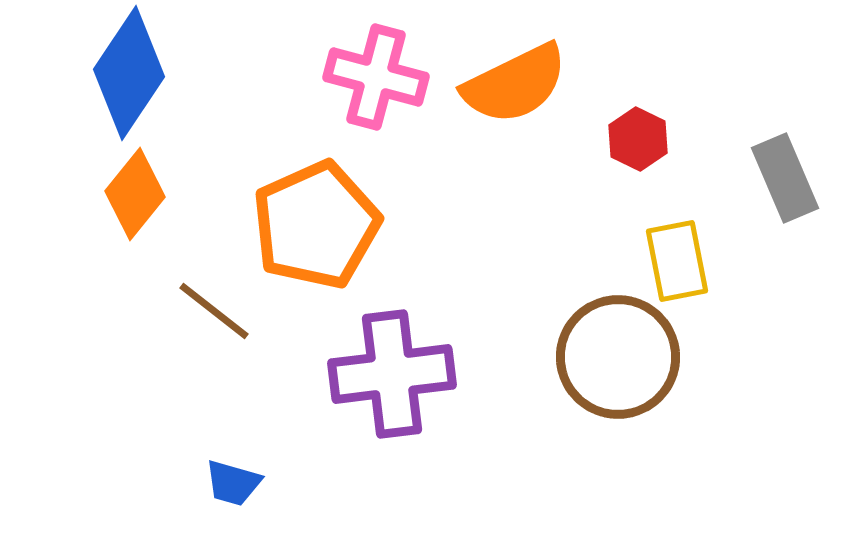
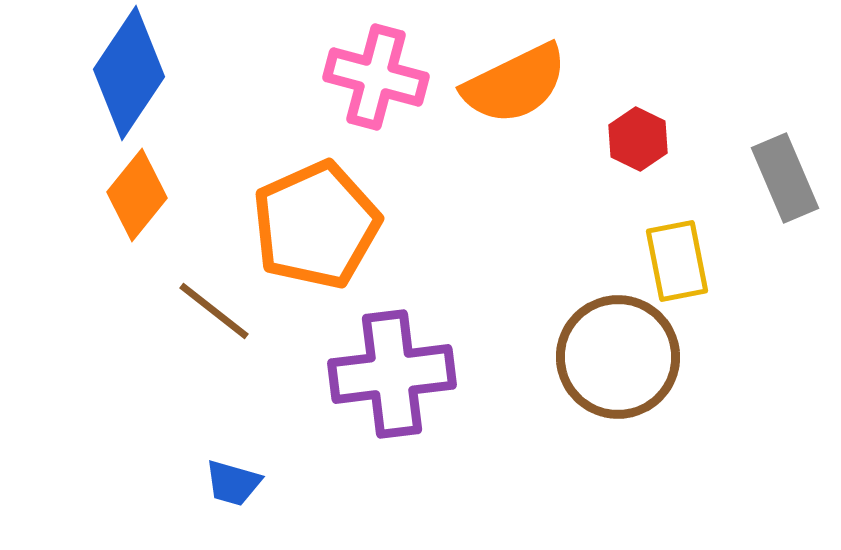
orange diamond: moved 2 px right, 1 px down
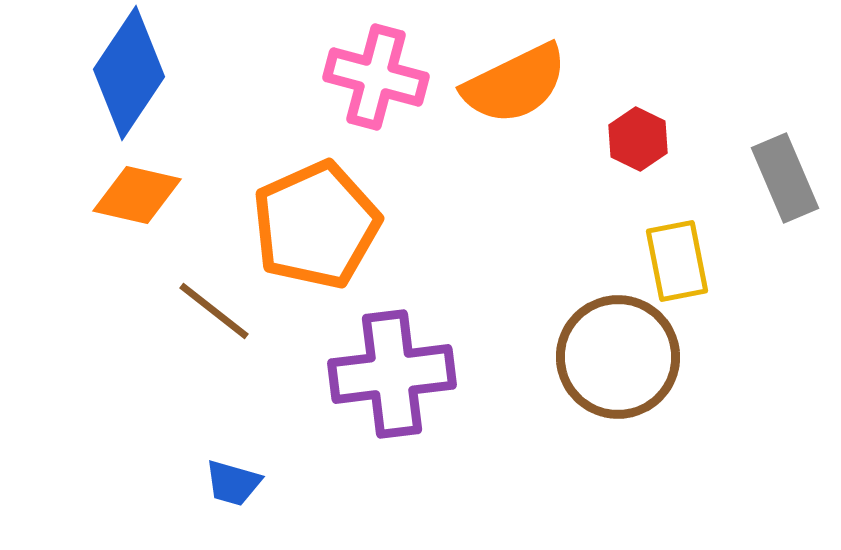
orange diamond: rotated 64 degrees clockwise
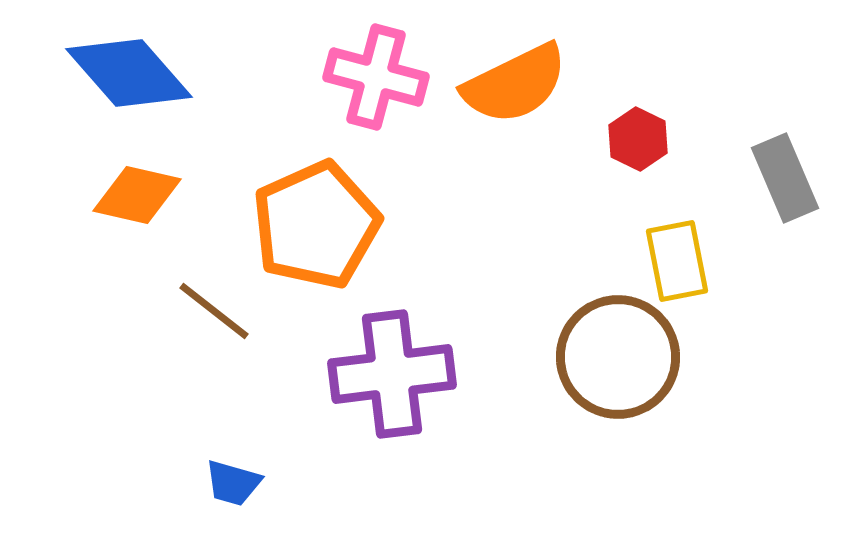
blue diamond: rotated 75 degrees counterclockwise
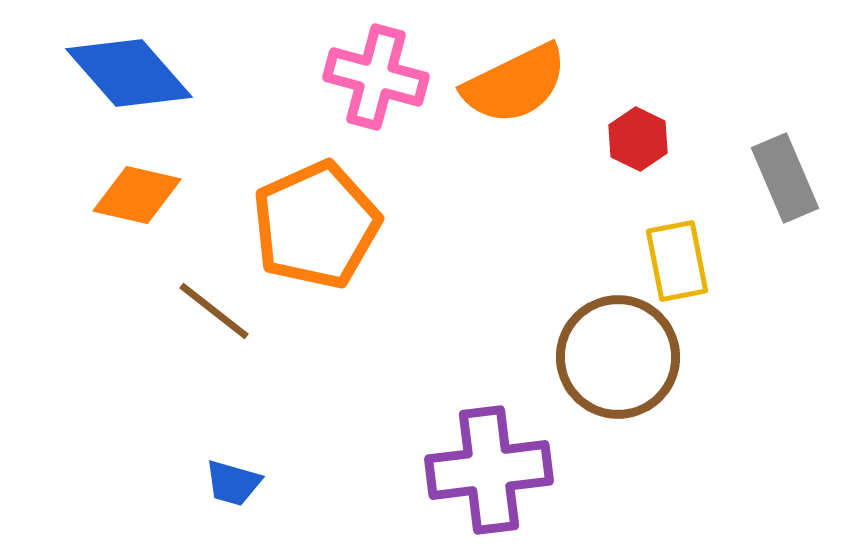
purple cross: moved 97 px right, 96 px down
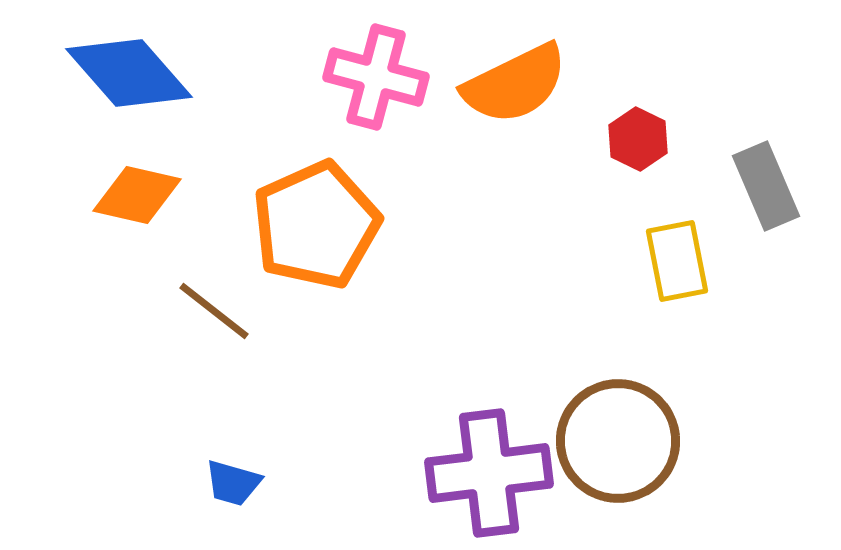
gray rectangle: moved 19 px left, 8 px down
brown circle: moved 84 px down
purple cross: moved 3 px down
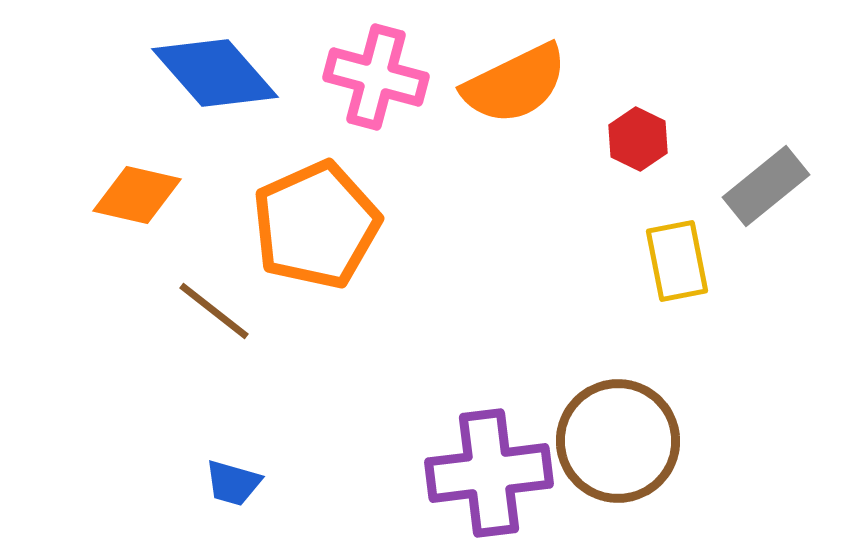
blue diamond: moved 86 px right
gray rectangle: rotated 74 degrees clockwise
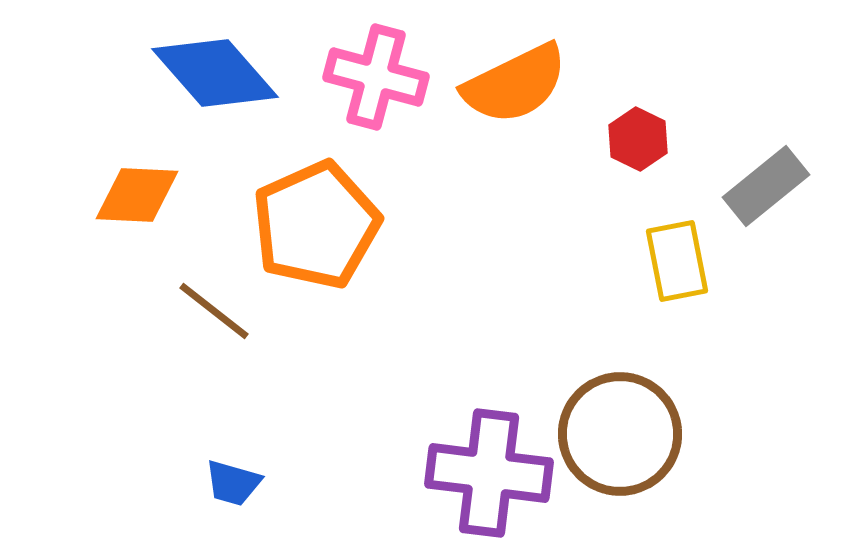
orange diamond: rotated 10 degrees counterclockwise
brown circle: moved 2 px right, 7 px up
purple cross: rotated 14 degrees clockwise
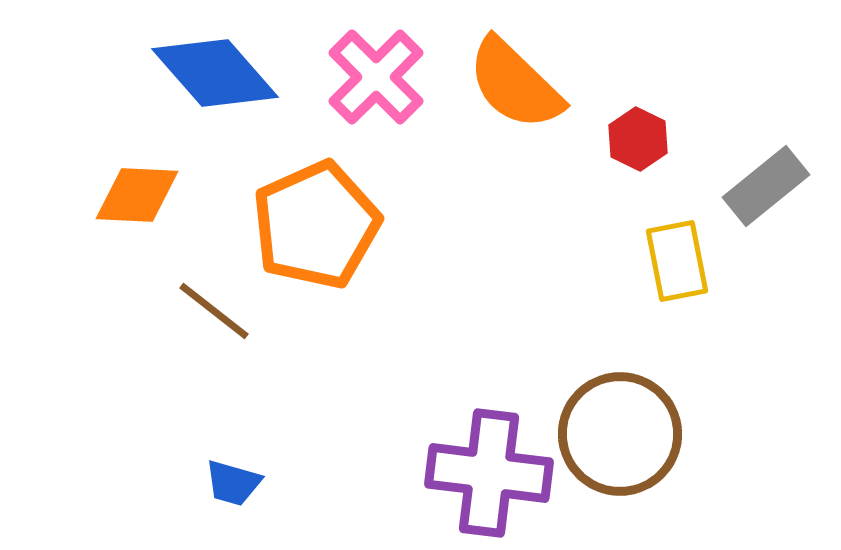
pink cross: rotated 30 degrees clockwise
orange semicircle: rotated 70 degrees clockwise
